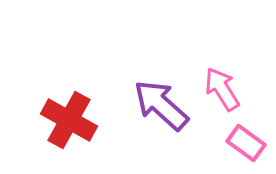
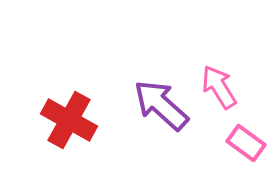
pink arrow: moved 3 px left, 2 px up
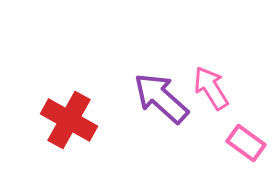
pink arrow: moved 8 px left, 1 px down
purple arrow: moved 7 px up
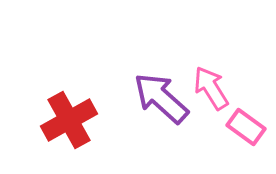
red cross: rotated 32 degrees clockwise
pink rectangle: moved 16 px up
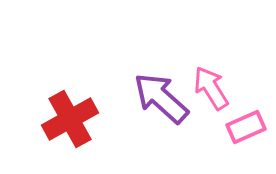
red cross: moved 1 px right, 1 px up
pink rectangle: rotated 60 degrees counterclockwise
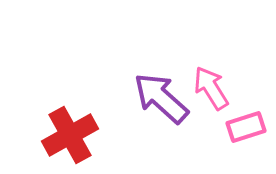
red cross: moved 16 px down
pink rectangle: rotated 6 degrees clockwise
